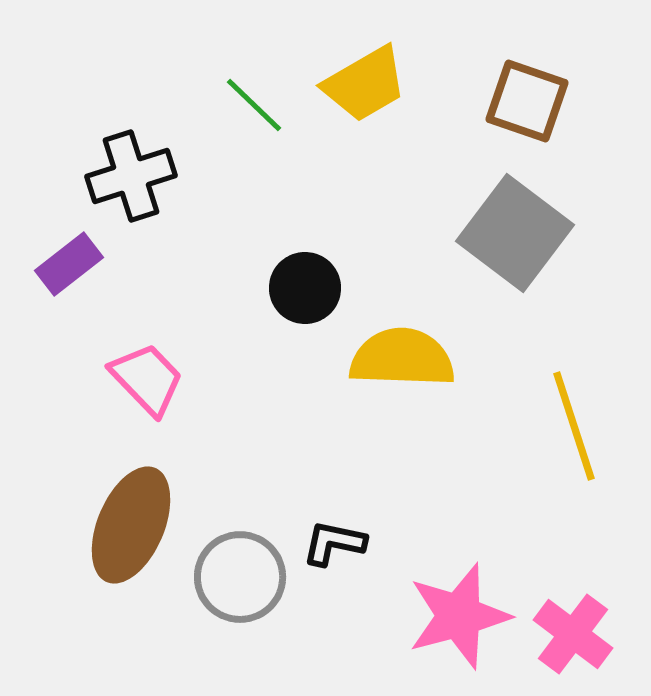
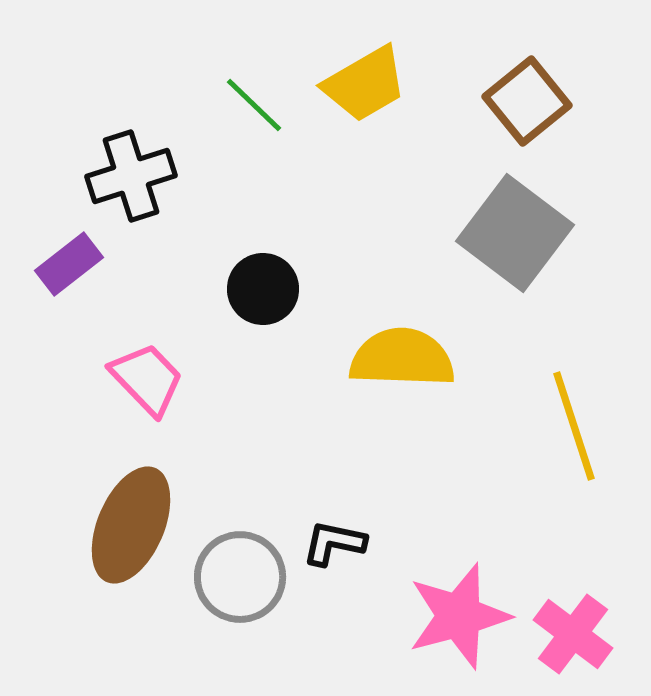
brown square: rotated 32 degrees clockwise
black circle: moved 42 px left, 1 px down
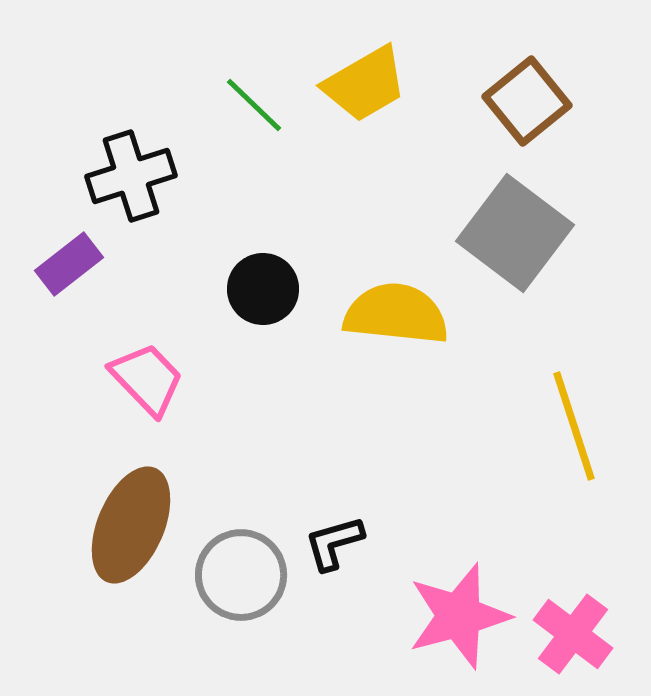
yellow semicircle: moved 6 px left, 44 px up; rotated 4 degrees clockwise
black L-shape: rotated 28 degrees counterclockwise
gray circle: moved 1 px right, 2 px up
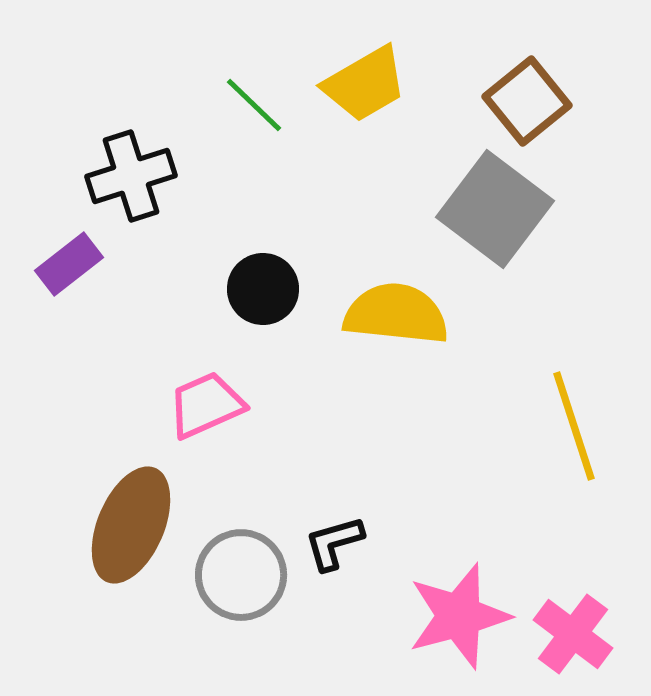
gray square: moved 20 px left, 24 px up
pink trapezoid: moved 59 px right, 26 px down; rotated 70 degrees counterclockwise
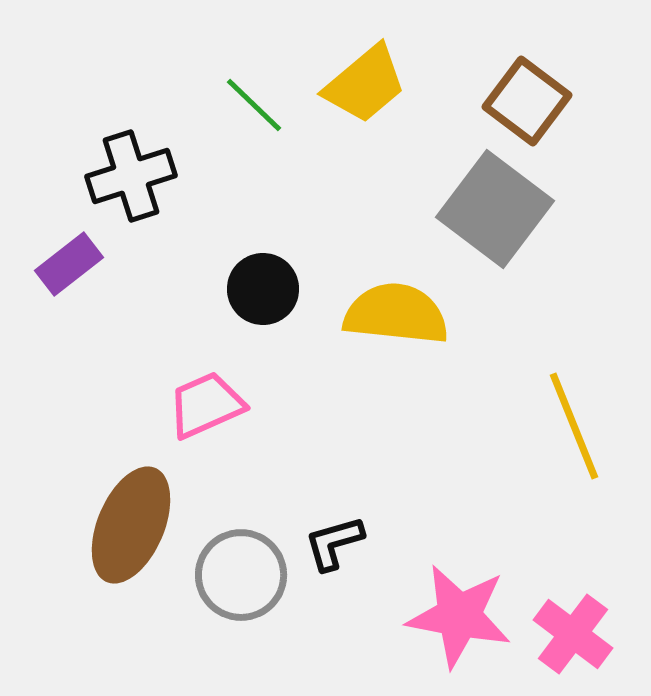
yellow trapezoid: rotated 10 degrees counterclockwise
brown square: rotated 14 degrees counterclockwise
yellow line: rotated 4 degrees counterclockwise
pink star: rotated 26 degrees clockwise
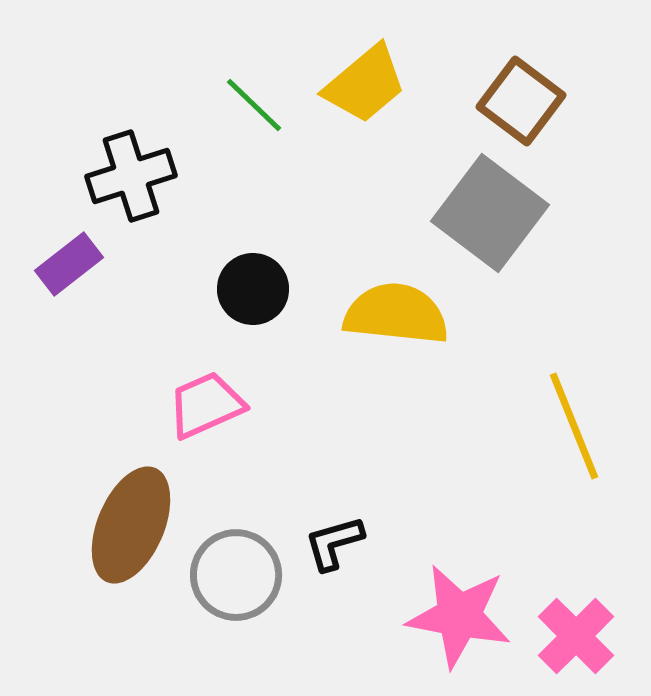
brown square: moved 6 px left
gray square: moved 5 px left, 4 px down
black circle: moved 10 px left
gray circle: moved 5 px left
pink cross: moved 3 px right, 2 px down; rotated 8 degrees clockwise
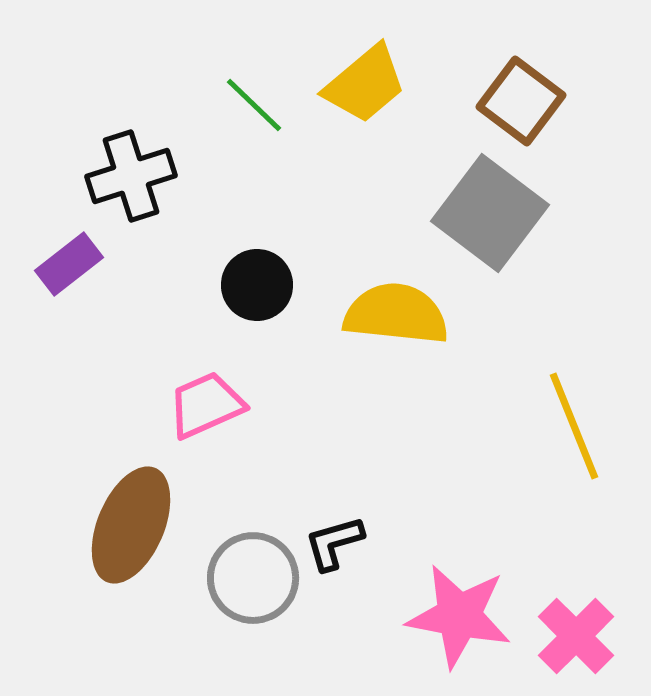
black circle: moved 4 px right, 4 px up
gray circle: moved 17 px right, 3 px down
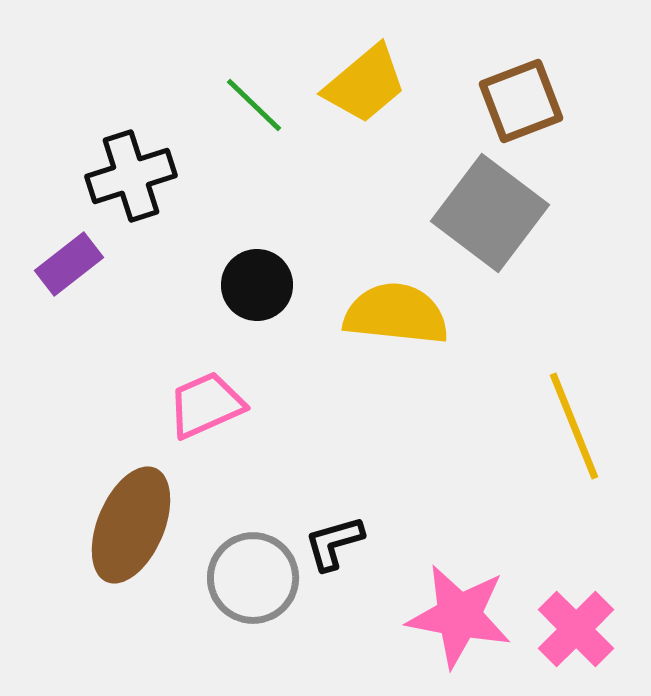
brown square: rotated 32 degrees clockwise
pink cross: moved 7 px up
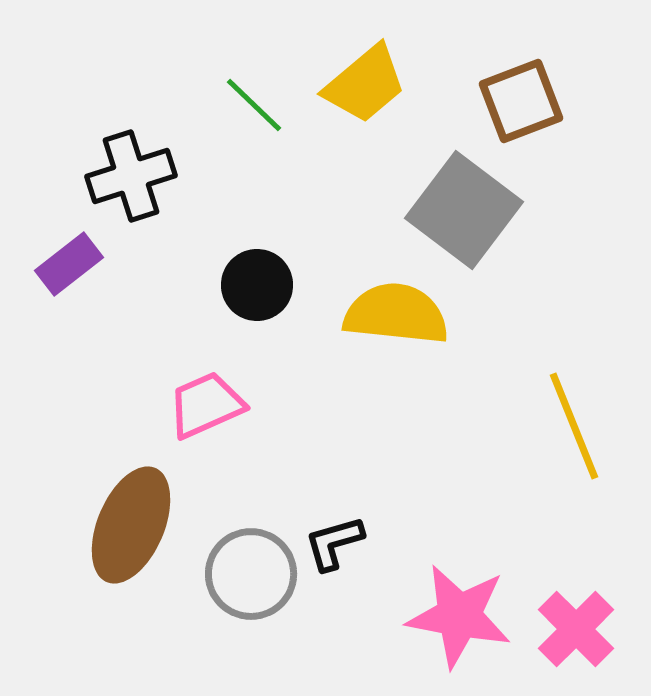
gray square: moved 26 px left, 3 px up
gray circle: moved 2 px left, 4 px up
